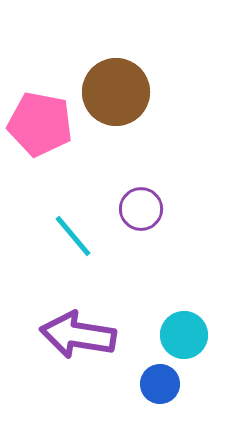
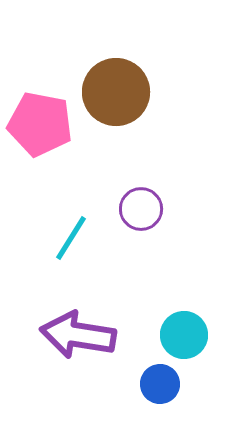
cyan line: moved 2 px left, 2 px down; rotated 72 degrees clockwise
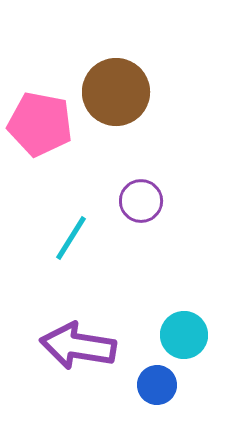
purple circle: moved 8 px up
purple arrow: moved 11 px down
blue circle: moved 3 px left, 1 px down
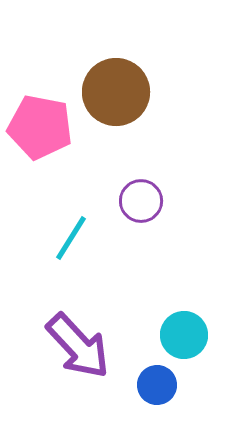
pink pentagon: moved 3 px down
purple arrow: rotated 142 degrees counterclockwise
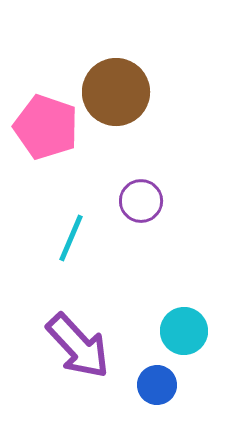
pink pentagon: moved 6 px right; rotated 8 degrees clockwise
cyan line: rotated 9 degrees counterclockwise
cyan circle: moved 4 px up
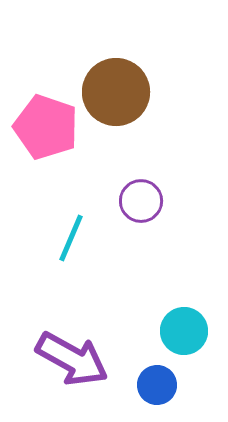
purple arrow: moved 6 px left, 13 px down; rotated 18 degrees counterclockwise
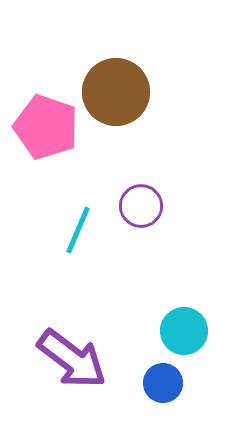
purple circle: moved 5 px down
cyan line: moved 7 px right, 8 px up
purple arrow: rotated 8 degrees clockwise
blue circle: moved 6 px right, 2 px up
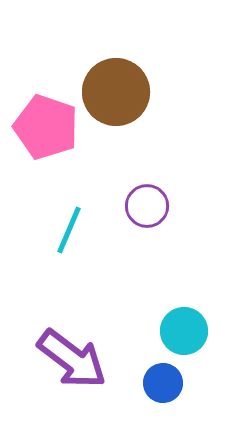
purple circle: moved 6 px right
cyan line: moved 9 px left
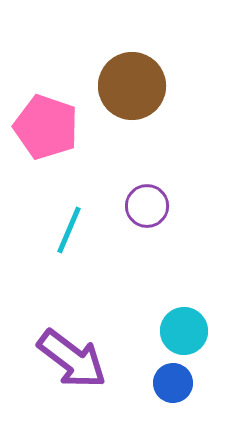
brown circle: moved 16 px right, 6 px up
blue circle: moved 10 px right
